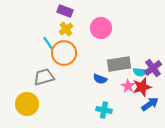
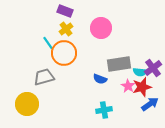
cyan cross: rotated 21 degrees counterclockwise
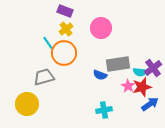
gray rectangle: moved 1 px left
blue semicircle: moved 4 px up
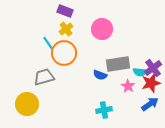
pink circle: moved 1 px right, 1 px down
red star: moved 9 px right, 4 px up
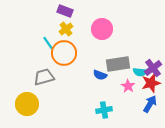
blue arrow: rotated 24 degrees counterclockwise
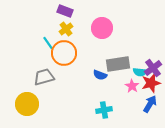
pink circle: moved 1 px up
pink star: moved 4 px right
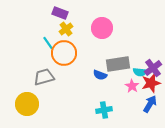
purple rectangle: moved 5 px left, 2 px down
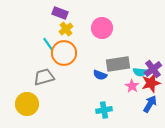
cyan line: moved 1 px down
purple cross: moved 1 px down
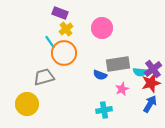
cyan line: moved 2 px right, 2 px up
pink star: moved 10 px left, 3 px down; rotated 16 degrees clockwise
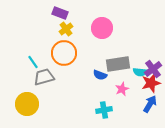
cyan line: moved 17 px left, 20 px down
